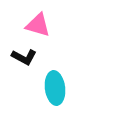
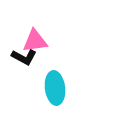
pink triangle: moved 3 px left, 16 px down; rotated 24 degrees counterclockwise
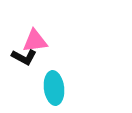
cyan ellipse: moved 1 px left
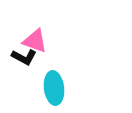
pink triangle: rotated 28 degrees clockwise
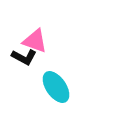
cyan ellipse: moved 2 px right, 1 px up; rotated 28 degrees counterclockwise
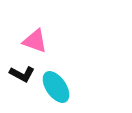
black L-shape: moved 2 px left, 17 px down
